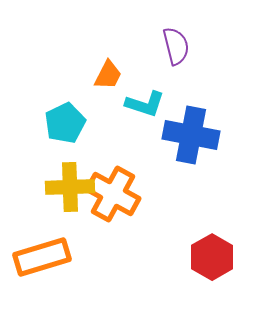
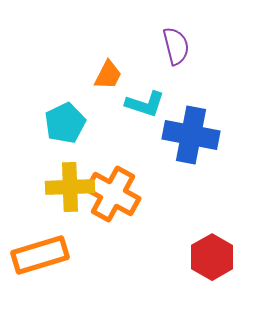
orange rectangle: moved 2 px left, 2 px up
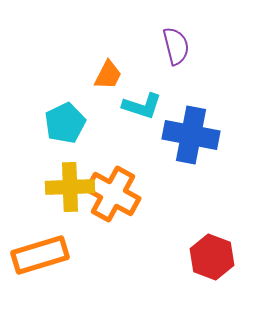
cyan L-shape: moved 3 px left, 2 px down
red hexagon: rotated 9 degrees counterclockwise
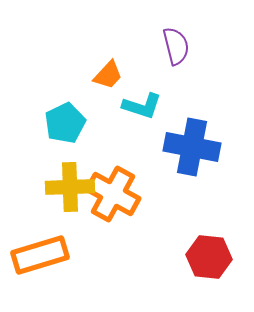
orange trapezoid: rotated 16 degrees clockwise
blue cross: moved 1 px right, 12 px down
red hexagon: moved 3 px left; rotated 15 degrees counterclockwise
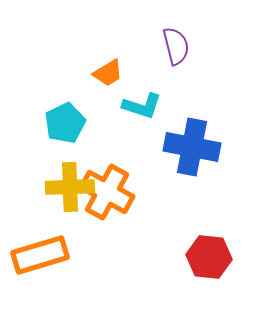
orange trapezoid: moved 2 px up; rotated 16 degrees clockwise
orange cross: moved 6 px left, 2 px up
